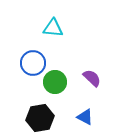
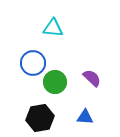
blue triangle: rotated 24 degrees counterclockwise
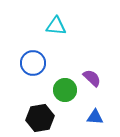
cyan triangle: moved 3 px right, 2 px up
green circle: moved 10 px right, 8 px down
blue triangle: moved 10 px right
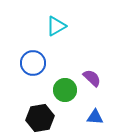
cyan triangle: rotated 35 degrees counterclockwise
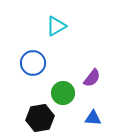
purple semicircle: rotated 84 degrees clockwise
green circle: moved 2 px left, 3 px down
blue triangle: moved 2 px left, 1 px down
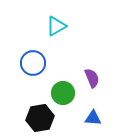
purple semicircle: rotated 60 degrees counterclockwise
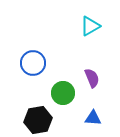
cyan triangle: moved 34 px right
black hexagon: moved 2 px left, 2 px down
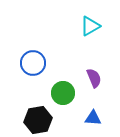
purple semicircle: moved 2 px right
